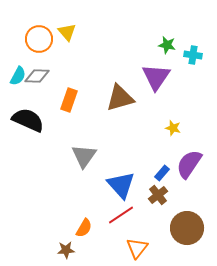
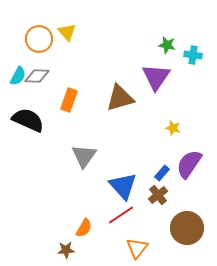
blue triangle: moved 2 px right, 1 px down
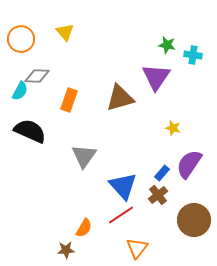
yellow triangle: moved 2 px left
orange circle: moved 18 px left
cyan semicircle: moved 2 px right, 15 px down
black semicircle: moved 2 px right, 11 px down
brown circle: moved 7 px right, 8 px up
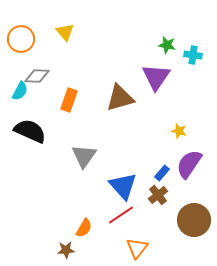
yellow star: moved 6 px right, 3 px down
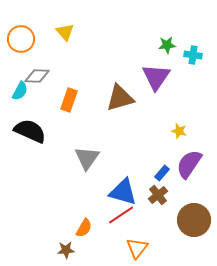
green star: rotated 18 degrees counterclockwise
gray triangle: moved 3 px right, 2 px down
blue triangle: moved 6 px down; rotated 32 degrees counterclockwise
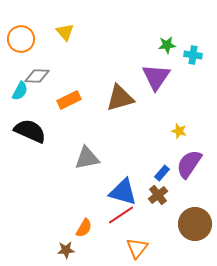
orange rectangle: rotated 45 degrees clockwise
gray triangle: rotated 44 degrees clockwise
brown circle: moved 1 px right, 4 px down
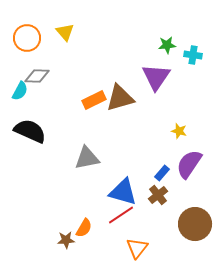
orange circle: moved 6 px right, 1 px up
orange rectangle: moved 25 px right
brown star: moved 10 px up
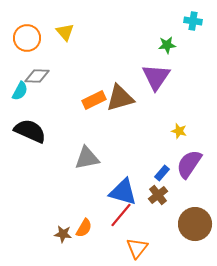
cyan cross: moved 34 px up
red line: rotated 16 degrees counterclockwise
brown star: moved 3 px left, 6 px up; rotated 12 degrees clockwise
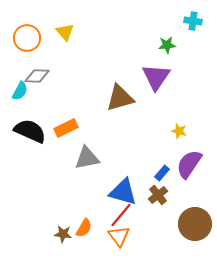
orange rectangle: moved 28 px left, 28 px down
orange triangle: moved 18 px left, 12 px up; rotated 15 degrees counterclockwise
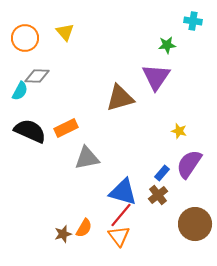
orange circle: moved 2 px left
brown star: rotated 24 degrees counterclockwise
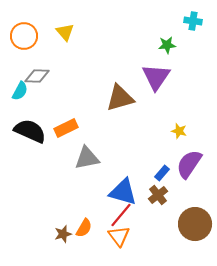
orange circle: moved 1 px left, 2 px up
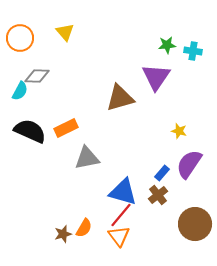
cyan cross: moved 30 px down
orange circle: moved 4 px left, 2 px down
